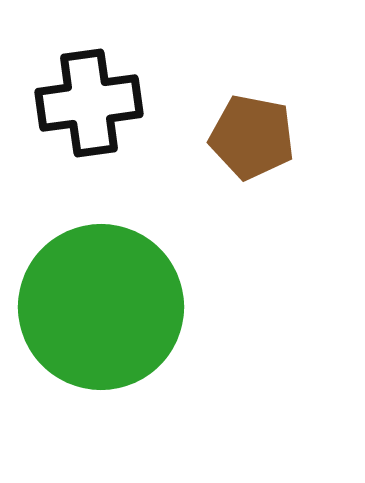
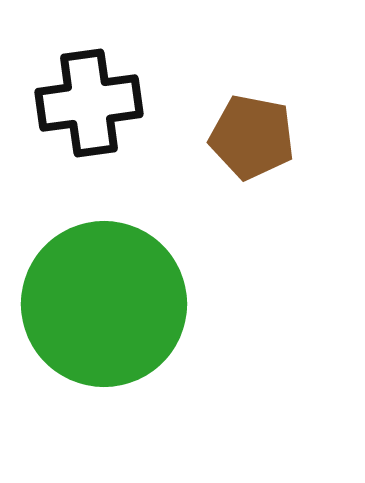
green circle: moved 3 px right, 3 px up
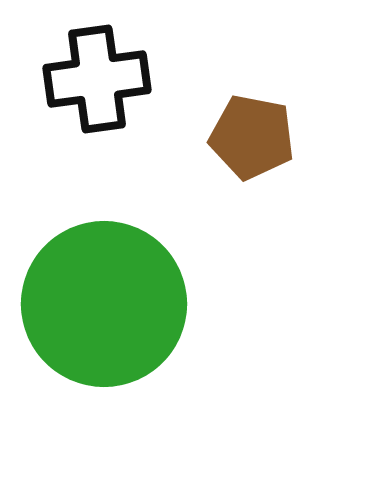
black cross: moved 8 px right, 24 px up
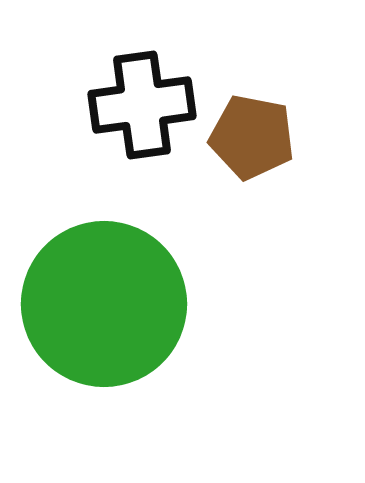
black cross: moved 45 px right, 26 px down
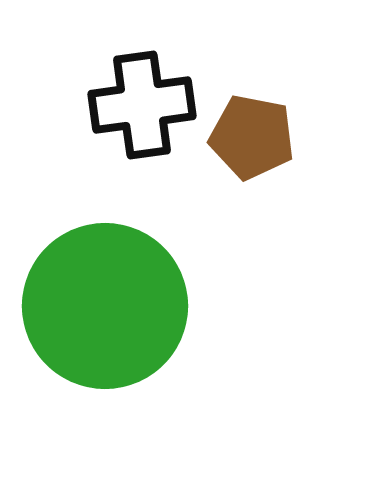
green circle: moved 1 px right, 2 px down
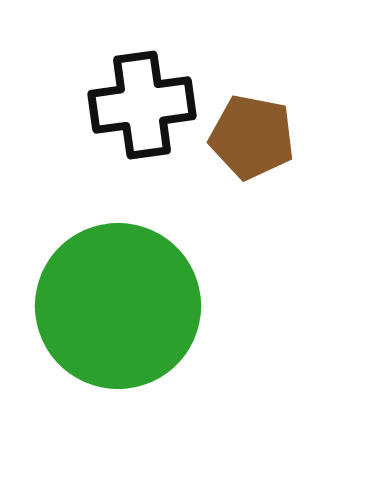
green circle: moved 13 px right
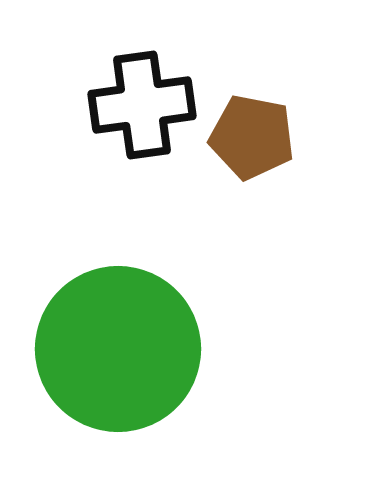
green circle: moved 43 px down
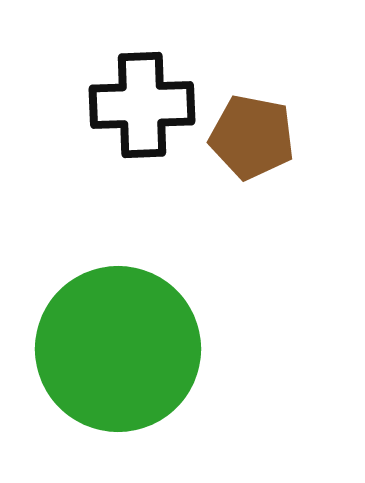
black cross: rotated 6 degrees clockwise
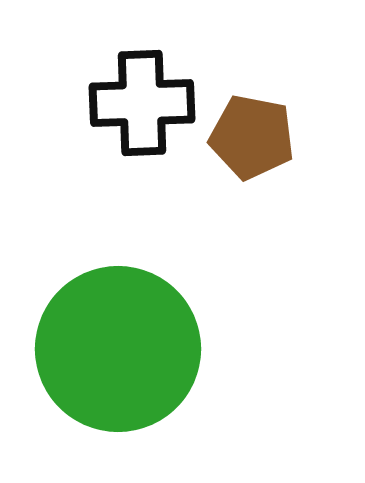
black cross: moved 2 px up
